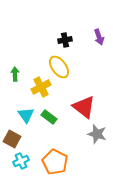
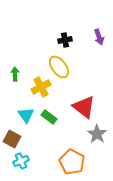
gray star: rotated 18 degrees clockwise
orange pentagon: moved 17 px right
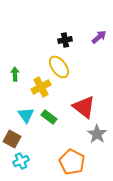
purple arrow: rotated 112 degrees counterclockwise
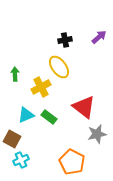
cyan triangle: rotated 42 degrees clockwise
gray star: rotated 24 degrees clockwise
cyan cross: moved 1 px up
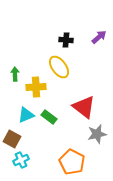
black cross: moved 1 px right; rotated 16 degrees clockwise
yellow cross: moved 5 px left; rotated 24 degrees clockwise
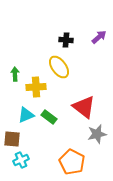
brown square: rotated 24 degrees counterclockwise
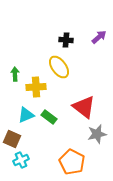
brown square: rotated 18 degrees clockwise
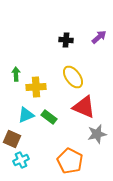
yellow ellipse: moved 14 px right, 10 px down
green arrow: moved 1 px right
red triangle: rotated 15 degrees counterclockwise
orange pentagon: moved 2 px left, 1 px up
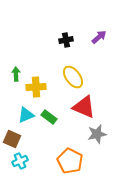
black cross: rotated 16 degrees counterclockwise
cyan cross: moved 1 px left, 1 px down
